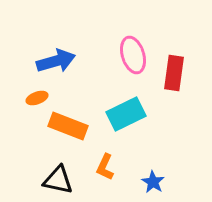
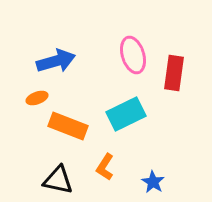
orange L-shape: rotated 8 degrees clockwise
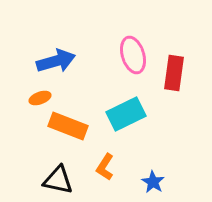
orange ellipse: moved 3 px right
